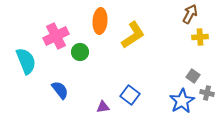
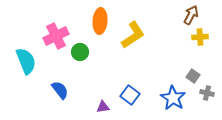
brown arrow: moved 1 px right, 1 px down
blue star: moved 9 px left, 3 px up; rotated 10 degrees counterclockwise
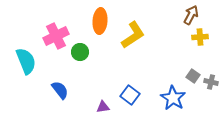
gray cross: moved 4 px right, 11 px up
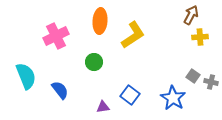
green circle: moved 14 px right, 10 px down
cyan semicircle: moved 15 px down
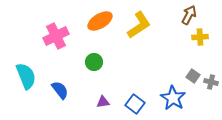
brown arrow: moved 2 px left
orange ellipse: rotated 55 degrees clockwise
yellow L-shape: moved 6 px right, 10 px up
blue square: moved 5 px right, 9 px down
purple triangle: moved 5 px up
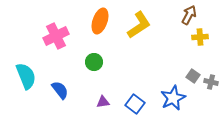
orange ellipse: rotated 40 degrees counterclockwise
blue star: rotated 15 degrees clockwise
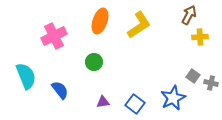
pink cross: moved 2 px left
gray cross: moved 1 px down
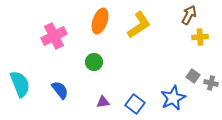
cyan semicircle: moved 6 px left, 8 px down
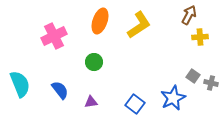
purple triangle: moved 12 px left
